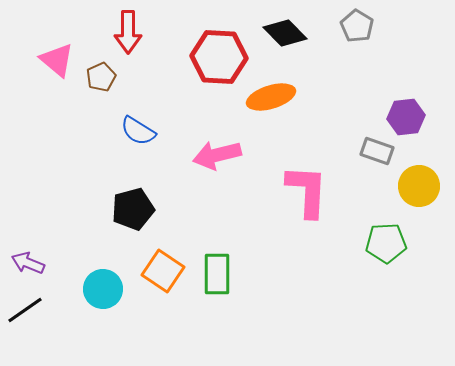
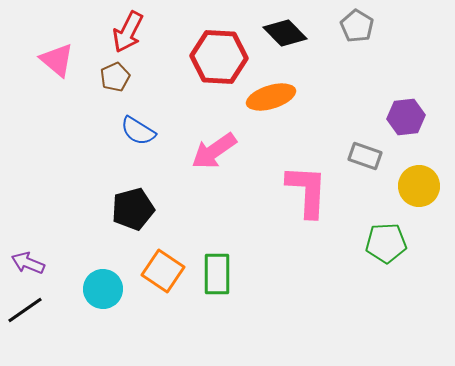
red arrow: rotated 27 degrees clockwise
brown pentagon: moved 14 px right
gray rectangle: moved 12 px left, 5 px down
pink arrow: moved 3 px left, 4 px up; rotated 21 degrees counterclockwise
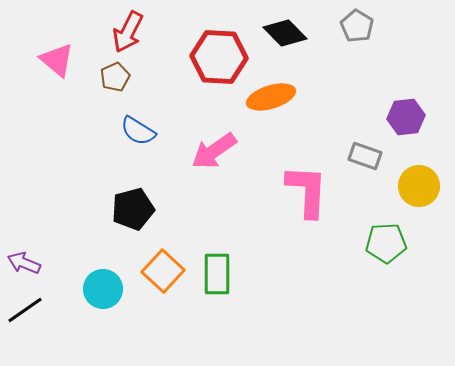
purple arrow: moved 4 px left
orange square: rotated 9 degrees clockwise
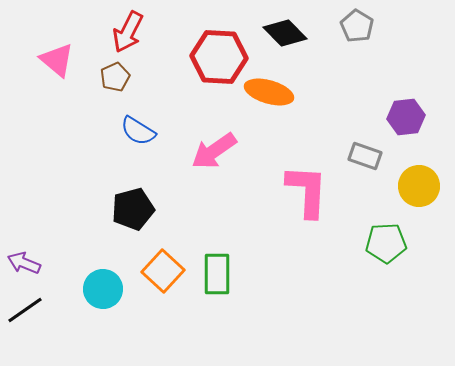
orange ellipse: moved 2 px left, 5 px up; rotated 33 degrees clockwise
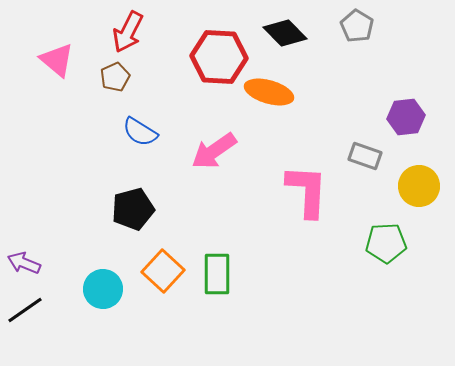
blue semicircle: moved 2 px right, 1 px down
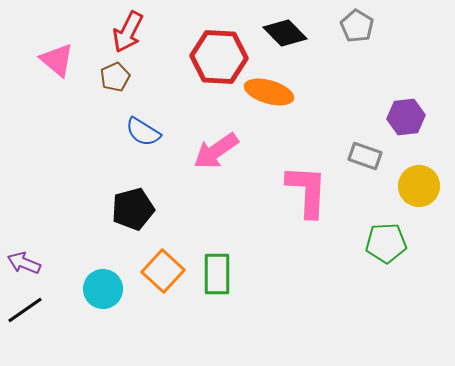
blue semicircle: moved 3 px right
pink arrow: moved 2 px right
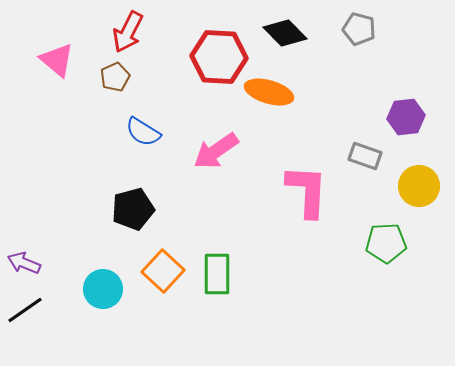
gray pentagon: moved 2 px right, 3 px down; rotated 16 degrees counterclockwise
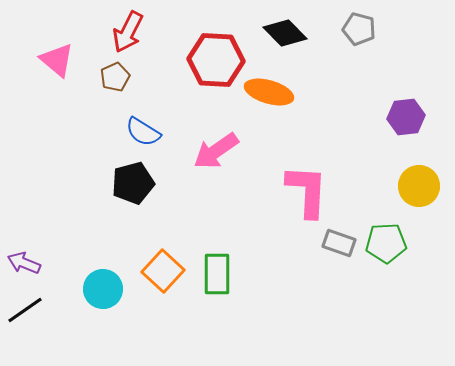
red hexagon: moved 3 px left, 3 px down
gray rectangle: moved 26 px left, 87 px down
black pentagon: moved 26 px up
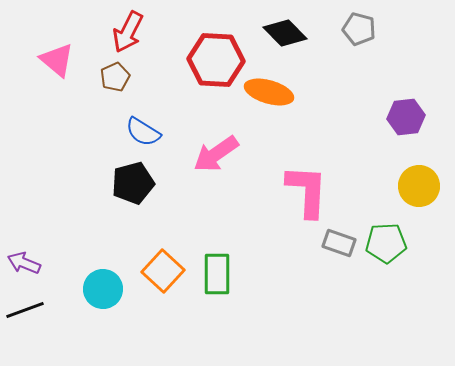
pink arrow: moved 3 px down
black line: rotated 15 degrees clockwise
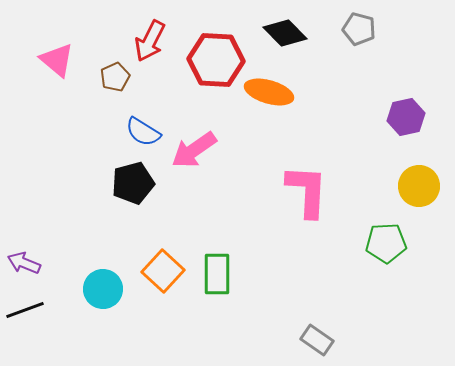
red arrow: moved 22 px right, 9 px down
purple hexagon: rotated 6 degrees counterclockwise
pink arrow: moved 22 px left, 4 px up
gray rectangle: moved 22 px left, 97 px down; rotated 16 degrees clockwise
